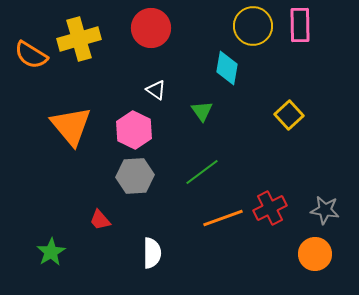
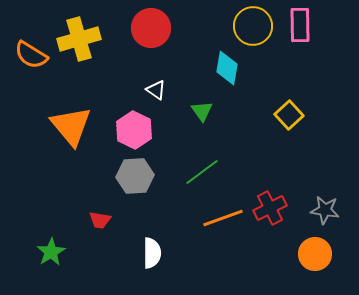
red trapezoid: rotated 40 degrees counterclockwise
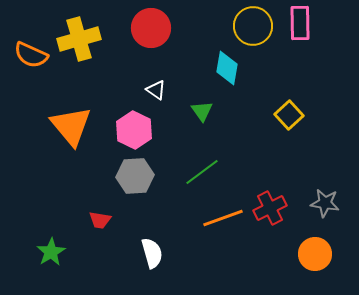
pink rectangle: moved 2 px up
orange semicircle: rotated 8 degrees counterclockwise
gray star: moved 7 px up
white semicircle: rotated 16 degrees counterclockwise
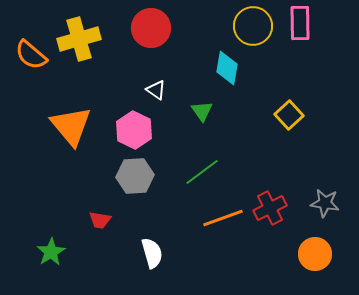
orange semicircle: rotated 16 degrees clockwise
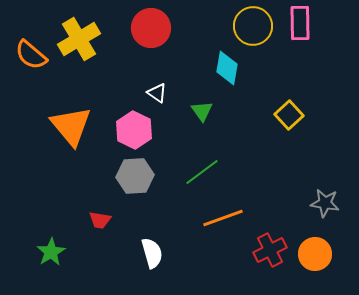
yellow cross: rotated 15 degrees counterclockwise
white triangle: moved 1 px right, 3 px down
red cross: moved 42 px down
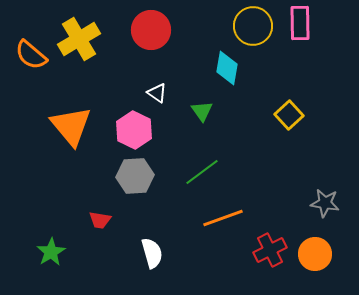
red circle: moved 2 px down
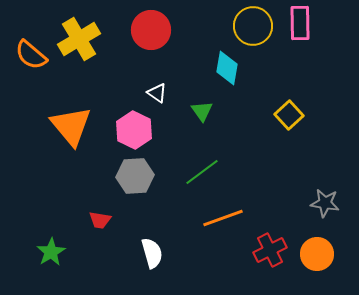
orange circle: moved 2 px right
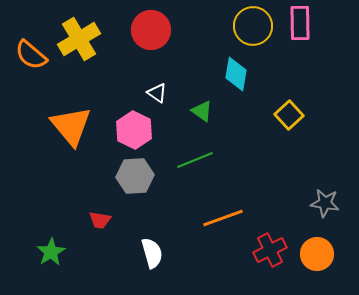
cyan diamond: moved 9 px right, 6 px down
green triangle: rotated 20 degrees counterclockwise
green line: moved 7 px left, 12 px up; rotated 15 degrees clockwise
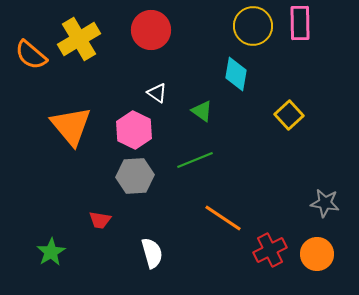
orange line: rotated 54 degrees clockwise
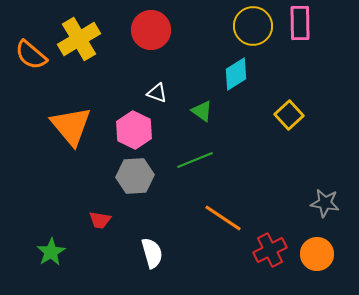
cyan diamond: rotated 48 degrees clockwise
white triangle: rotated 15 degrees counterclockwise
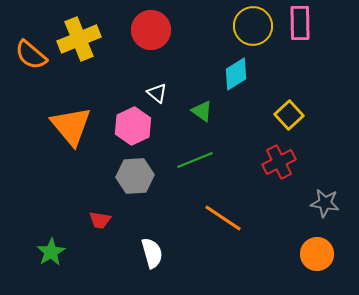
yellow cross: rotated 9 degrees clockwise
white triangle: rotated 20 degrees clockwise
pink hexagon: moved 1 px left, 4 px up; rotated 9 degrees clockwise
red cross: moved 9 px right, 88 px up
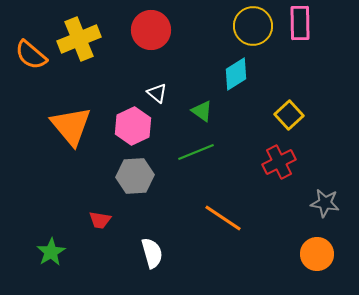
green line: moved 1 px right, 8 px up
